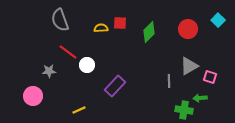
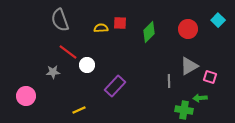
gray star: moved 4 px right, 1 px down
pink circle: moved 7 px left
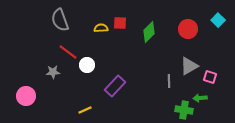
yellow line: moved 6 px right
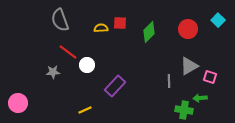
pink circle: moved 8 px left, 7 px down
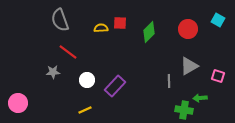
cyan square: rotated 16 degrees counterclockwise
white circle: moved 15 px down
pink square: moved 8 px right, 1 px up
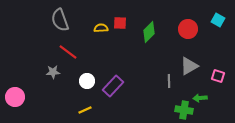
white circle: moved 1 px down
purple rectangle: moved 2 px left
pink circle: moved 3 px left, 6 px up
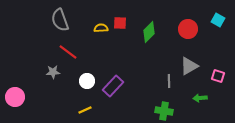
green cross: moved 20 px left, 1 px down
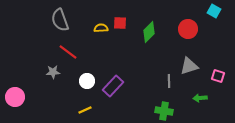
cyan square: moved 4 px left, 9 px up
gray triangle: rotated 12 degrees clockwise
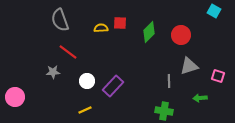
red circle: moved 7 px left, 6 px down
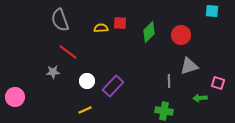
cyan square: moved 2 px left; rotated 24 degrees counterclockwise
pink square: moved 7 px down
